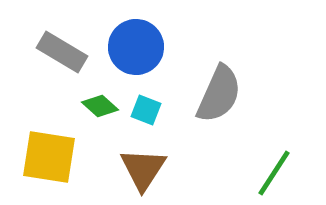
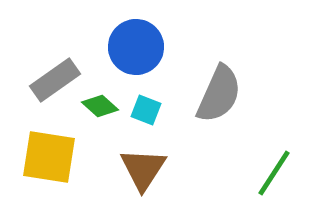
gray rectangle: moved 7 px left, 28 px down; rotated 66 degrees counterclockwise
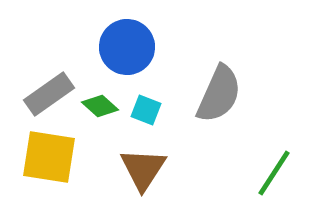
blue circle: moved 9 px left
gray rectangle: moved 6 px left, 14 px down
